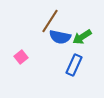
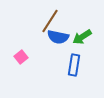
blue semicircle: moved 2 px left
blue rectangle: rotated 15 degrees counterclockwise
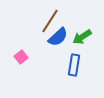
blue semicircle: rotated 55 degrees counterclockwise
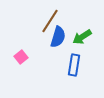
blue semicircle: rotated 30 degrees counterclockwise
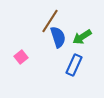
blue semicircle: rotated 35 degrees counterclockwise
blue rectangle: rotated 15 degrees clockwise
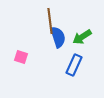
brown line: rotated 40 degrees counterclockwise
pink square: rotated 32 degrees counterclockwise
